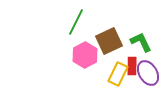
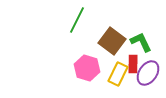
green line: moved 1 px right, 2 px up
brown square: moved 3 px right; rotated 28 degrees counterclockwise
pink hexagon: moved 2 px right, 13 px down; rotated 15 degrees counterclockwise
red rectangle: moved 1 px right, 2 px up
purple ellipse: rotated 65 degrees clockwise
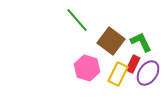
green line: rotated 68 degrees counterclockwise
brown square: moved 1 px left
red rectangle: rotated 24 degrees clockwise
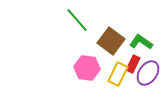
green L-shape: rotated 30 degrees counterclockwise
pink hexagon: rotated 10 degrees counterclockwise
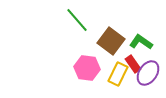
red rectangle: rotated 60 degrees counterclockwise
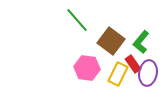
green L-shape: rotated 85 degrees counterclockwise
purple ellipse: rotated 25 degrees counterclockwise
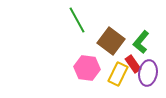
green line: rotated 12 degrees clockwise
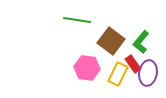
green line: rotated 52 degrees counterclockwise
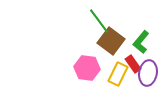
green line: moved 22 px right, 1 px down; rotated 44 degrees clockwise
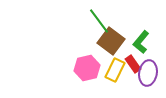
pink hexagon: rotated 20 degrees counterclockwise
yellow rectangle: moved 3 px left, 4 px up
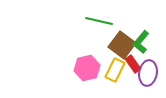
green line: rotated 40 degrees counterclockwise
brown square: moved 11 px right, 4 px down
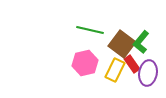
green line: moved 9 px left, 9 px down
brown square: moved 1 px up
red rectangle: moved 1 px left
pink hexagon: moved 2 px left, 5 px up
